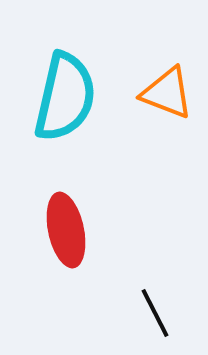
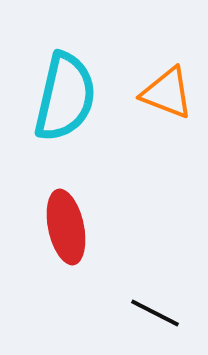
red ellipse: moved 3 px up
black line: rotated 36 degrees counterclockwise
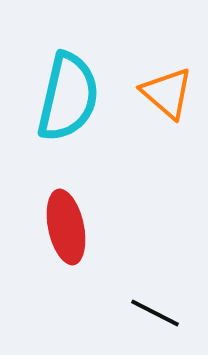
orange triangle: rotated 20 degrees clockwise
cyan semicircle: moved 3 px right
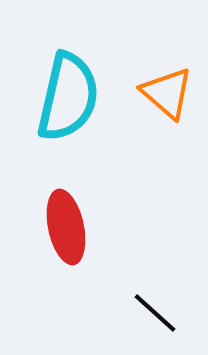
black line: rotated 15 degrees clockwise
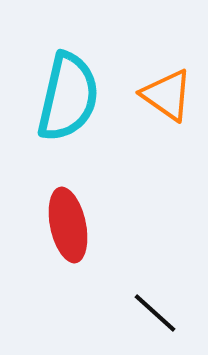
orange triangle: moved 2 px down; rotated 6 degrees counterclockwise
red ellipse: moved 2 px right, 2 px up
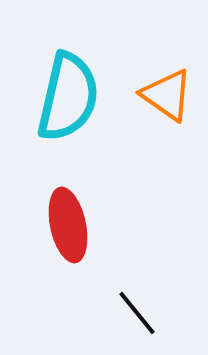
black line: moved 18 px left; rotated 9 degrees clockwise
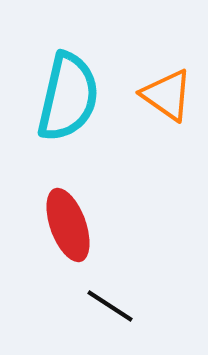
red ellipse: rotated 8 degrees counterclockwise
black line: moved 27 px left, 7 px up; rotated 18 degrees counterclockwise
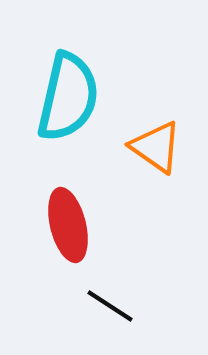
orange triangle: moved 11 px left, 52 px down
red ellipse: rotated 6 degrees clockwise
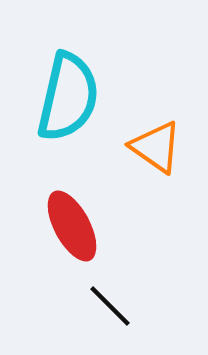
red ellipse: moved 4 px right, 1 px down; rotated 14 degrees counterclockwise
black line: rotated 12 degrees clockwise
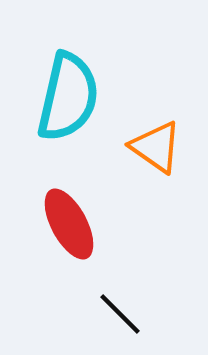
red ellipse: moved 3 px left, 2 px up
black line: moved 10 px right, 8 px down
